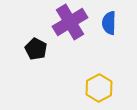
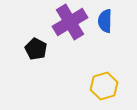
blue semicircle: moved 4 px left, 2 px up
yellow hexagon: moved 5 px right, 2 px up; rotated 12 degrees clockwise
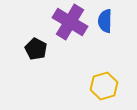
purple cross: rotated 28 degrees counterclockwise
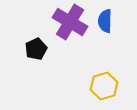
black pentagon: rotated 20 degrees clockwise
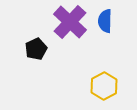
purple cross: rotated 12 degrees clockwise
yellow hexagon: rotated 12 degrees counterclockwise
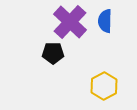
black pentagon: moved 17 px right, 4 px down; rotated 25 degrees clockwise
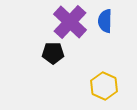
yellow hexagon: rotated 8 degrees counterclockwise
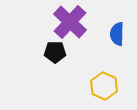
blue semicircle: moved 12 px right, 13 px down
black pentagon: moved 2 px right, 1 px up
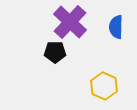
blue semicircle: moved 1 px left, 7 px up
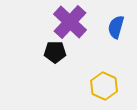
blue semicircle: rotated 15 degrees clockwise
